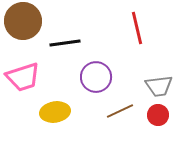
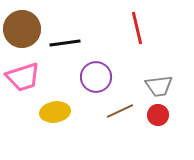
brown circle: moved 1 px left, 8 px down
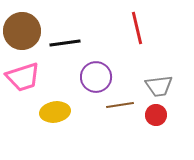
brown circle: moved 2 px down
brown line: moved 6 px up; rotated 16 degrees clockwise
red circle: moved 2 px left
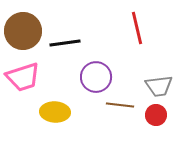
brown circle: moved 1 px right
brown line: rotated 16 degrees clockwise
yellow ellipse: rotated 12 degrees clockwise
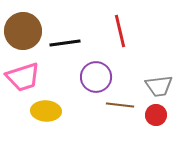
red line: moved 17 px left, 3 px down
yellow ellipse: moved 9 px left, 1 px up
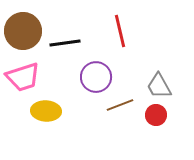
gray trapezoid: rotated 68 degrees clockwise
brown line: rotated 28 degrees counterclockwise
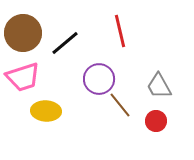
brown circle: moved 2 px down
black line: rotated 32 degrees counterclockwise
purple circle: moved 3 px right, 2 px down
brown line: rotated 72 degrees clockwise
red circle: moved 6 px down
